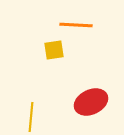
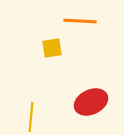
orange line: moved 4 px right, 4 px up
yellow square: moved 2 px left, 2 px up
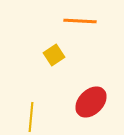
yellow square: moved 2 px right, 7 px down; rotated 25 degrees counterclockwise
red ellipse: rotated 20 degrees counterclockwise
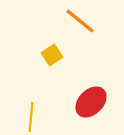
orange line: rotated 36 degrees clockwise
yellow square: moved 2 px left
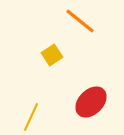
yellow line: rotated 20 degrees clockwise
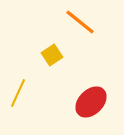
orange line: moved 1 px down
yellow line: moved 13 px left, 24 px up
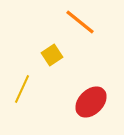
yellow line: moved 4 px right, 4 px up
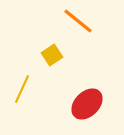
orange line: moved 2 px left, 1 px up
red ellipse: moved 4 px left, 2 px down
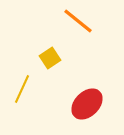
yellow square: moved 2 px left, 3 px down
